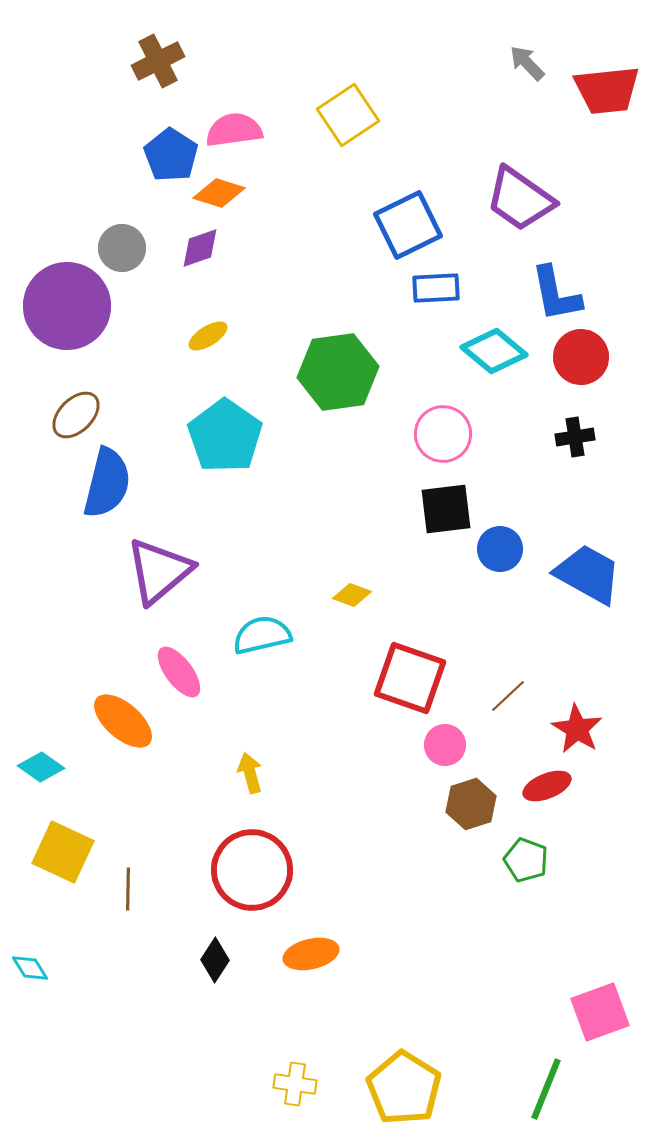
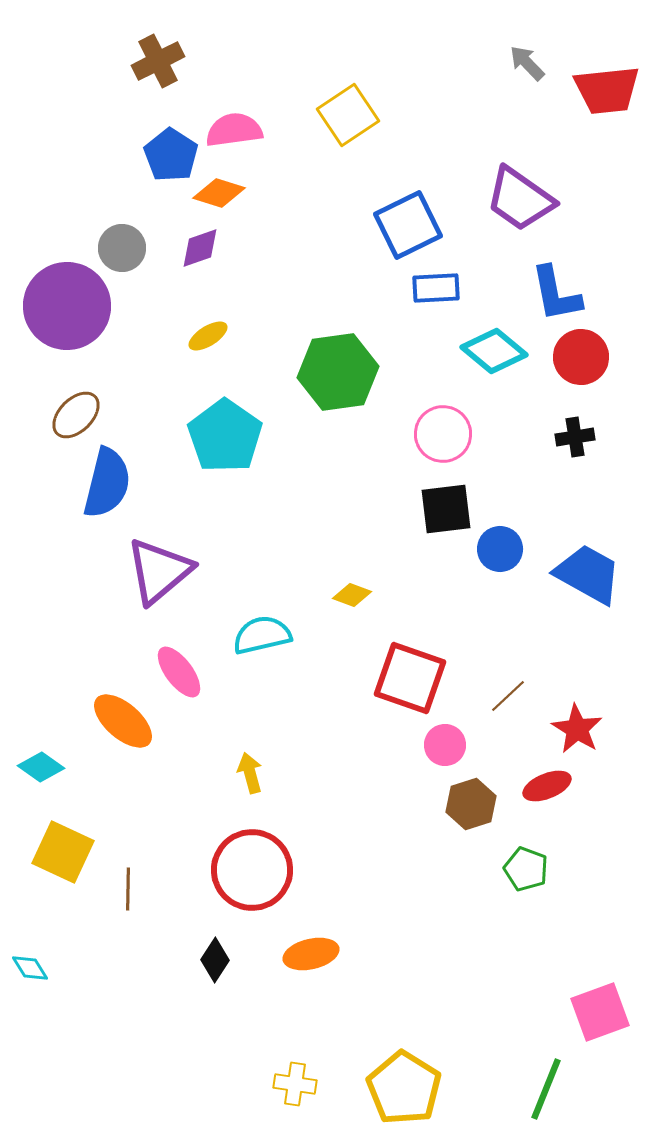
green pentagon at (526, 860): moved 9 px down
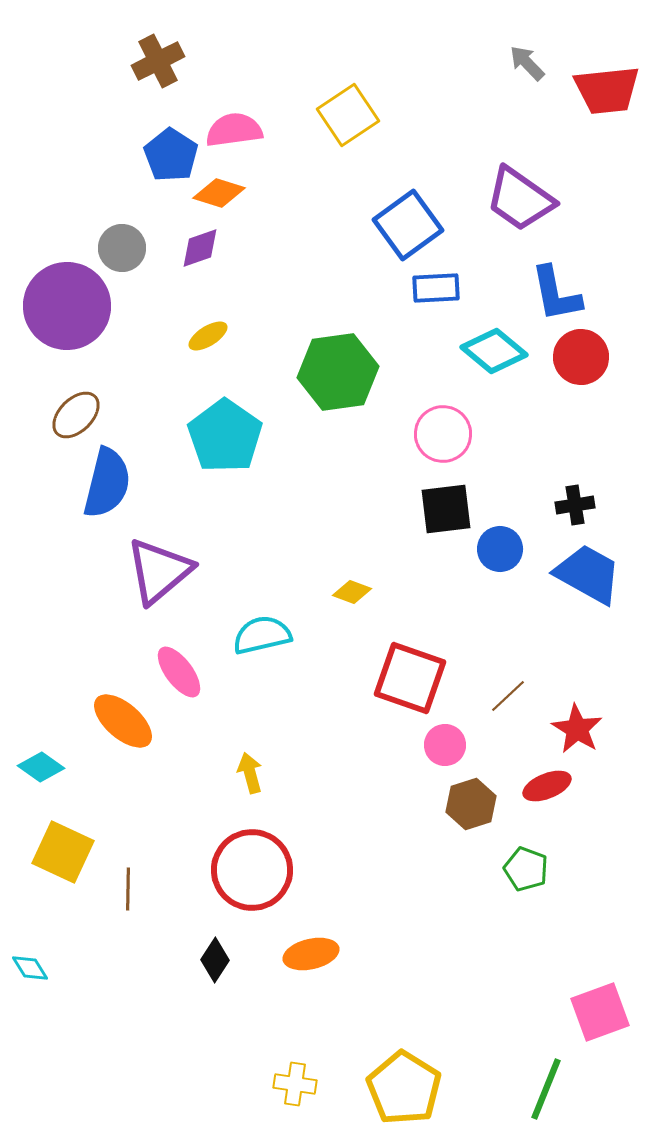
blue square at (408, 225): rotated 10 degrees counterclockwise
black cross at (575, 437): moved 68 px down
yellow diamond at (352, 595): moved 3 px up
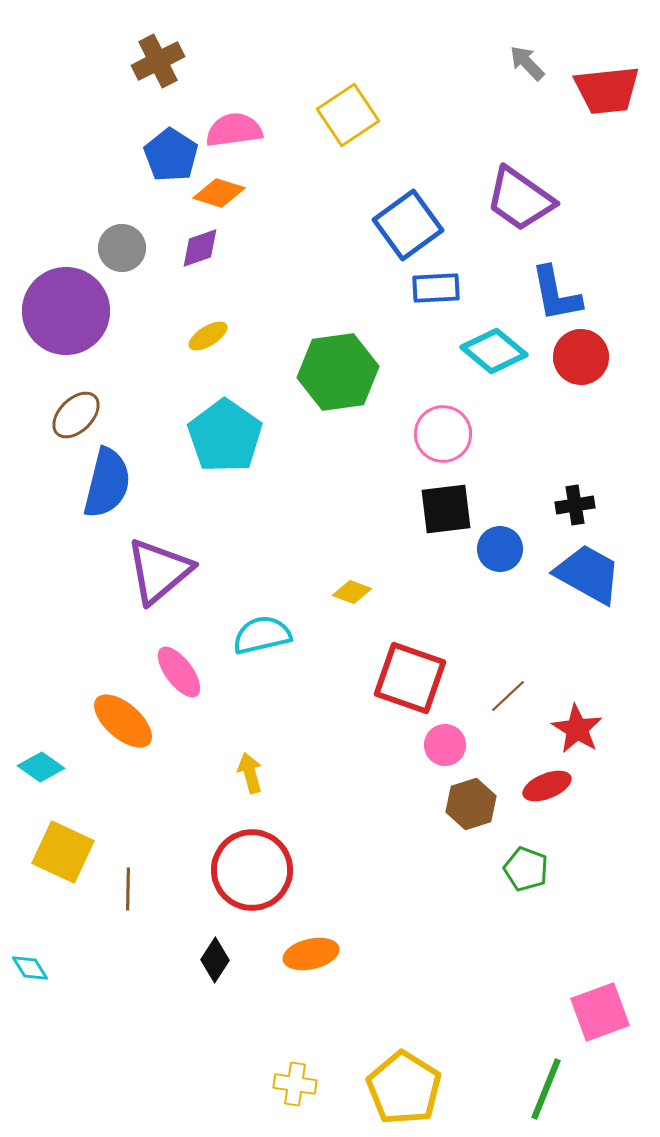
purple circle at (67, 306): moved 1 px left, 5 px down
